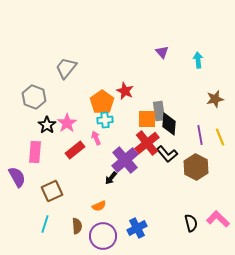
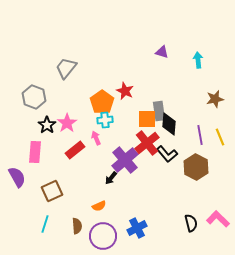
purple triangle: rotated 32 degrees counterclockwise
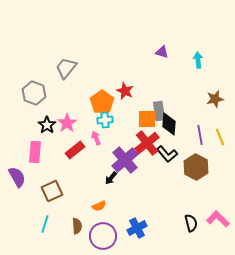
gray hexagon: moved 4 px up
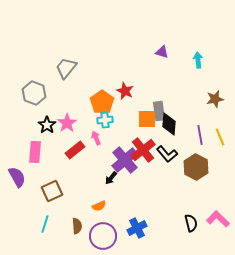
red cross: moved 4 px left, 7 px down
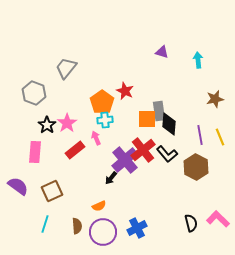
purple semicircle: moved 1 px right, 9 px down; rotated 25 degrees counterclockwise
purple circle: moved 4 px up
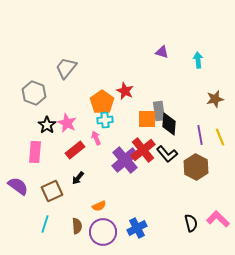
pink star: rotated 12 degrees counterclockwise
black arrow: moved 33 px left
